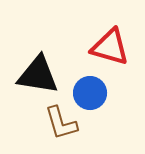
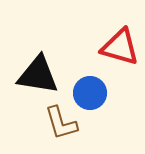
red triangle: moved 10 px right
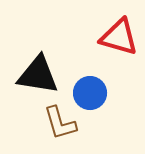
red triangle: moved 1 px left, 10 px up
brown L-shape: moved 1 px left
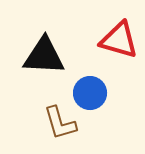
red triangle: moved 3 px down
black triangle: moved 6 px right, 19 px up; rotated 6 degrees counterclockwise
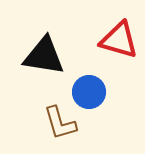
black triangle: rotated 6 degrees clockwise
blue circle: moved 1 px left, 1 px up
